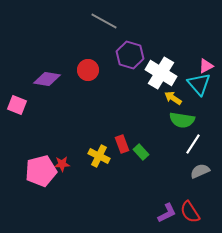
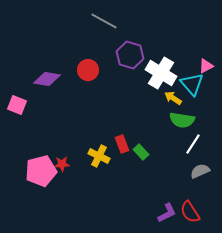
cyan triangle: moved 7 px left
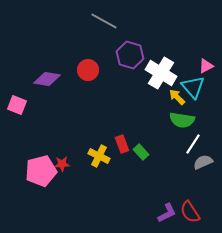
cyan triangle: moved 1 px right, 3 px down
yellow arrow: moved 4 px right, 1 px up; rotated 12 degrees clockwise
gray semicircle: moved 3 px right, 9 px up
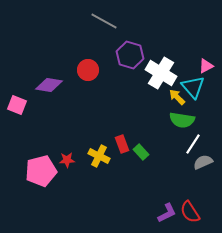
purple diamond: moved 2 px right, 6 px down
red star: moved 5 px right, 4 px up
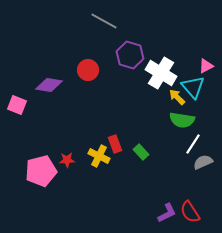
red rectangle: moved 7 px left
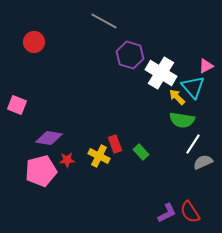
red circle: moved 54 px left, 28 px up
purple diamond: moved 53 px down
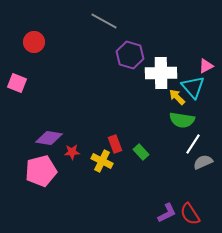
white cross: rotated 32 degrees counterclockwise
pink square: moved 22 px up
yellow cross: moved 3 px right, 5 px down
red star: moved 5 px right, 8 px up
red semicircle: moved 2 px down
